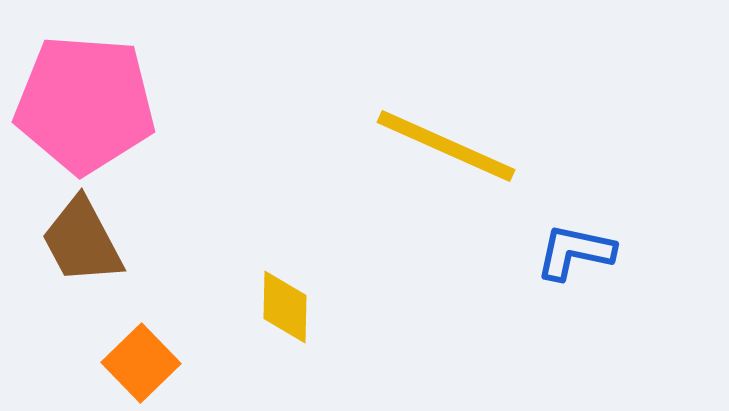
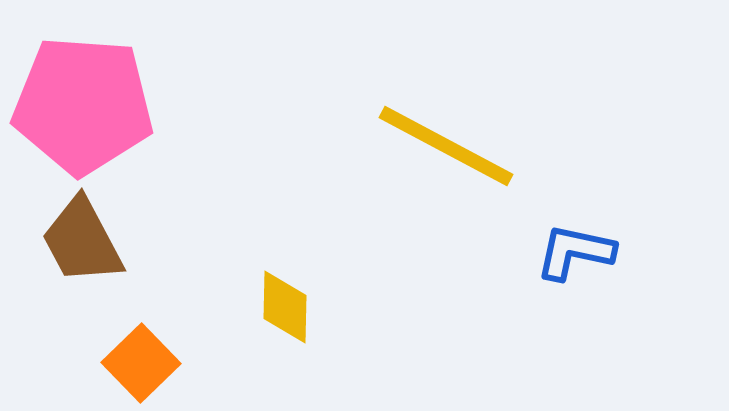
pink pentagon: moved 2 px left, 1 px down
yellow line: rotated 4 degrees clockwise
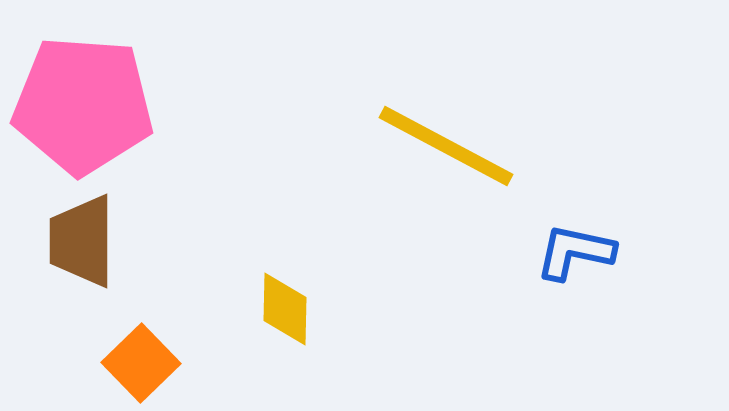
brown trapezoid: rotated 28 degrees clockwise
yellow diamond: moved 2 px down
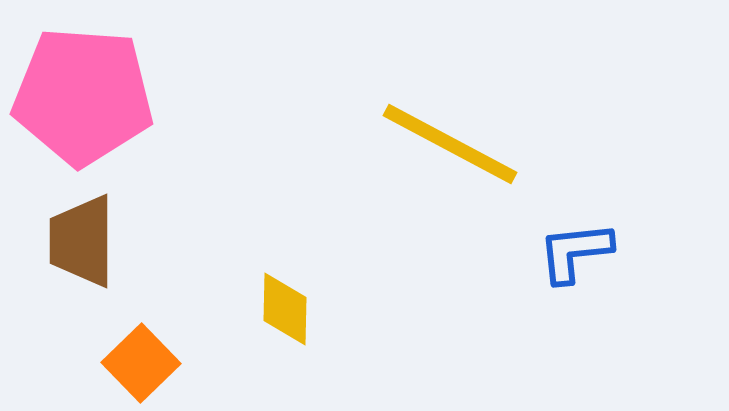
pink pentagon: moved 9 px up
yellow line: moved 4 px right, 2 px up
blue L-shape: rotated 18 degrees counterclockwise
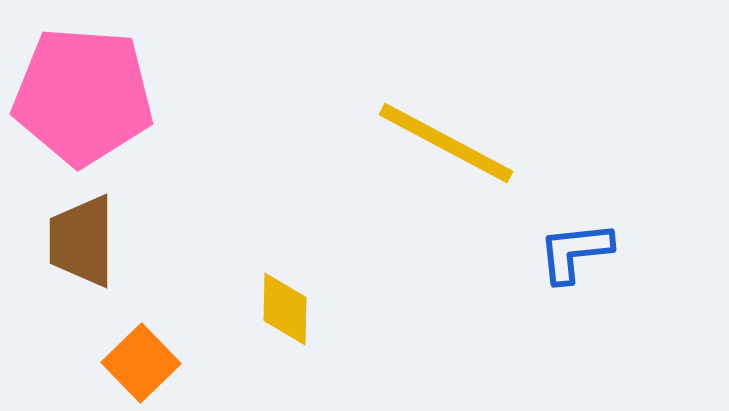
yellow line: moved 4 px left, 1 px up
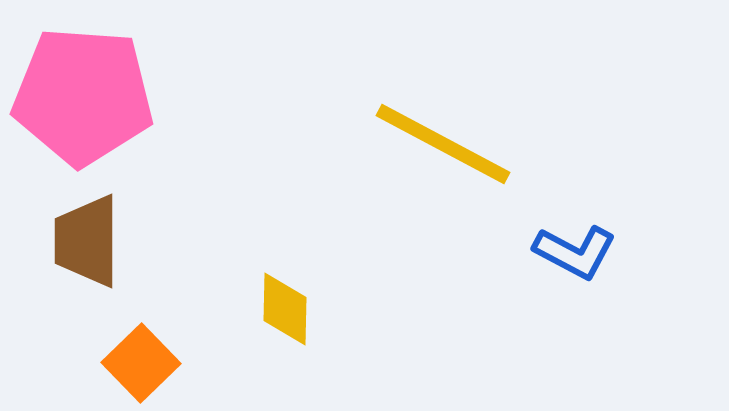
yellow line: moved 3 px left, 1 px down
brown trapezoid: moved 5 px right
blue L-shape: rotated 146 degrees counterclockwise
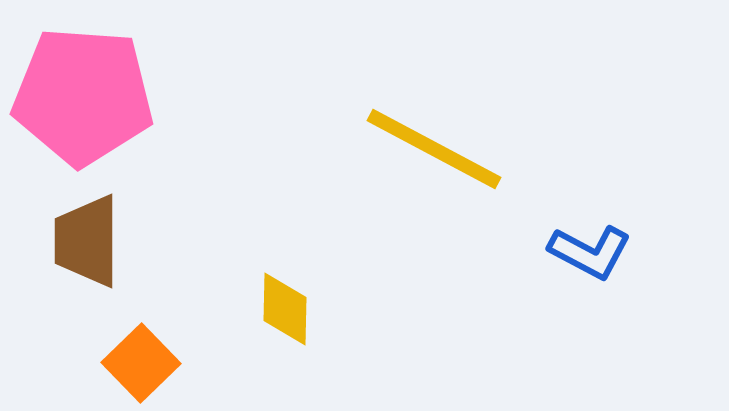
yellow line: moved 9 px left, 5 px down
blue L-shape: moved 15 px right
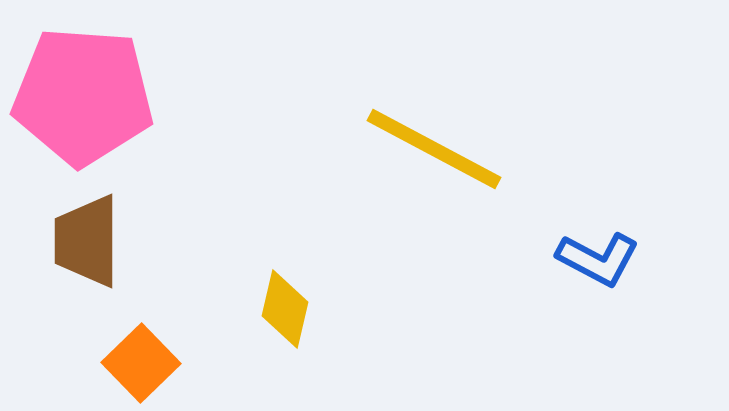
blue L-shape: moved 8 px right, 7 px down
yellow diamond: rotated 12 degrees clockwise
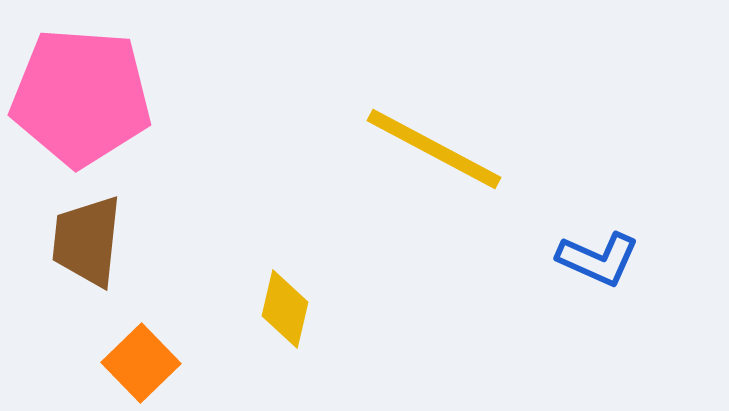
pink pentagon: moved 2 px left, 1 px down
brown trapezoid: rotated 6 degrees clockwise
blue L-shape: rotated 4 degrees counterclockwise
